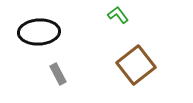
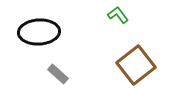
gray rectangle: rotated 20 degrees counterclockwise
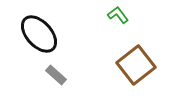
black ellipse: moved 2 px down; rotated 51 degrees clockwise
gray rectangle: moved 2 px left, 1 px down
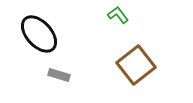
gray rectangle: moved 3 px right; rotated 25 degrees counterclockwise
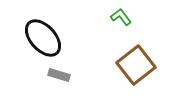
green L-shape: moved 3 px right, 2 px down
black ellipse: moved 4 px right, 4 px down
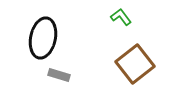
black ellipse: rotated 54 degrees clockwise
brown square: moved 1 px left, 1 px up
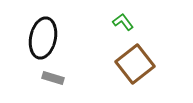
green L-shape: moved 2 px right, 5 px down
gray rectangle: moved 6 px left, 3 px down
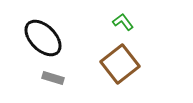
black ellipse: rotated 57 degrees counterclockwise
brown square: moved 15 px left
